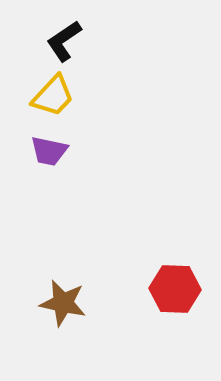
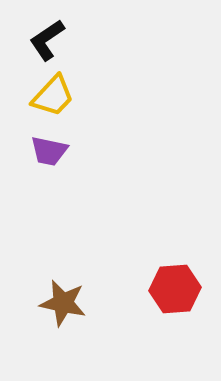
black L-shape: moved 17 px left, 1 px up
red hexagon: rotated 6 degrees counterclockwise
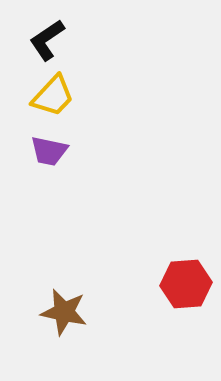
red hexagon: moved 11 px right, 5 px up
brown star: moved 1 px right, 9 px down
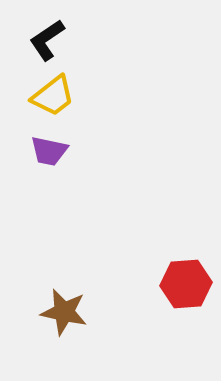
yellow trapezoid: rotated 9 degrees clockwise
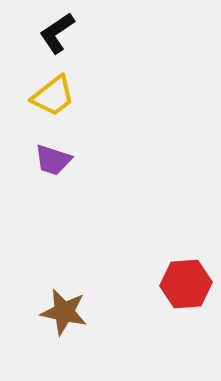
black L-shape: moved 10 px right, 7 px up
purple trapezoid: moved 4 px right, 9 px down; rotated 6 degrees clockwise
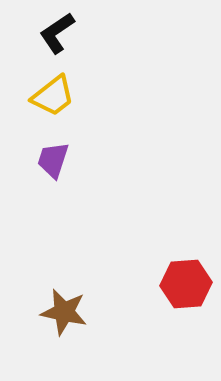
purple trapezoid: rotated 90 degrees clockwise
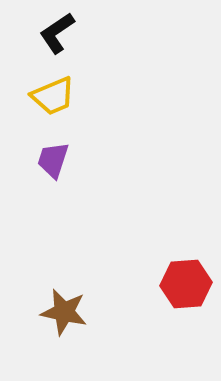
yellow trapezoid: rotated 15 degrees clockwise
